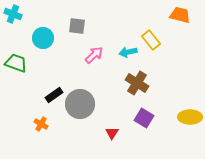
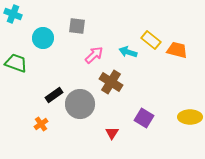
orange trapezoid: moved 3 px left, 35 px down
yellow rectangle: rotated 12 degrees counterclockwise
cyan arrow: rotated 30 degrees clockwise
brown cross: moved 26 px left, 1 px up
orange cross: rotated 24 degrees clockwise
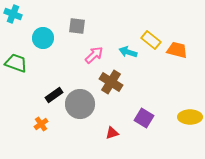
red triangle: rotated 40 degrees clockwise
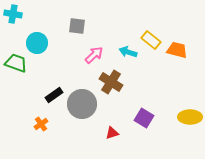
cyan cross: rotated 12 degrees counterclockwise
cyan circle: moved 6 px left, 5 px down
gray circle: moved 2 px right
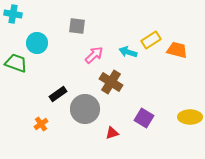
yellow rectangle: rotated 72 degrees counterclockwise
black rectangle: moved 4 px right, 1 px up
gray circle: moved 3 px right, 5 px down
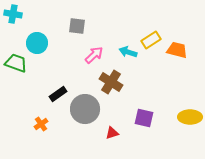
purple square: rotated 18 degrees counterclockwise
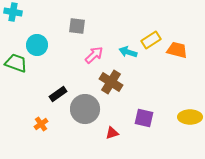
cyan cross: moved 2 px up
cyan circle: moved 2 px down
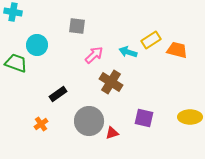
gray circle: moved 4 px right, 12 px down
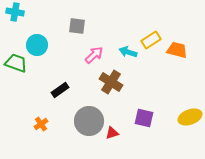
cyan cross: moved 2 px right
black rectangle: moved 2 px right, 4 px up
yellow ellipse: rotated 20 degrees counterclockwise
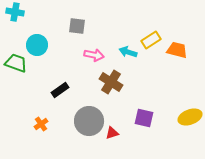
pink arrow: rotated 54 degrees clockwise
